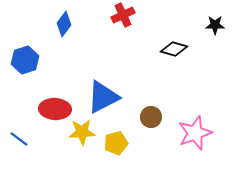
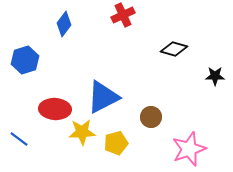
black star: moved 51 px down
pink star: moved 6 px left, 16 px down
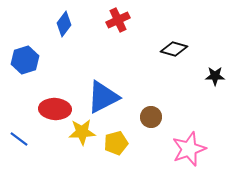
red cross: moved 5 px left, 5 px down
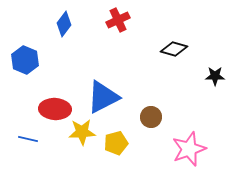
blue hexagon: rotated 20 degrees counterclockwise
blue line: moved 9 px right; rotated 24 degrees counterclockwise
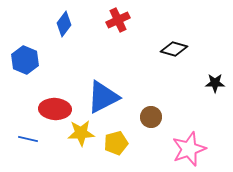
black star: moved 7 px down
yellow star: moved 1 px left, 1 px down
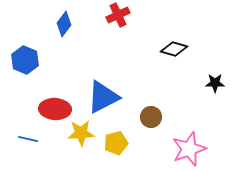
red cross: moved 5 px up
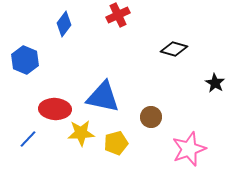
black star: rotated 30 degrees clockwise
blue triangle: rotated 39 degrees clockwise
blue line: rotated 60 degrees counterclockwise
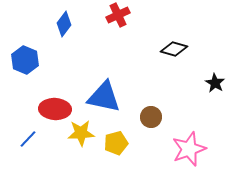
blue triangle: moved 1 px right
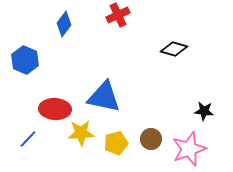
black star: moved 11 px left, 28 px down; rotated 24 degrees counterclockwise
brown circle: moved 22 px down
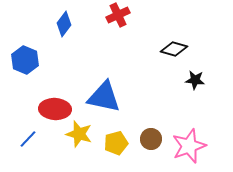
black star: moved 9 px left, 31 px up
yellow star: moved 2 px left, 1 px down; rotated 20 degrees clockwise
pink star: moved 3 px up
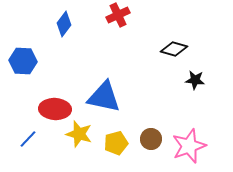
blue hexagon: moved 2 px left, 1 px down; rotated 20 degrees counterclockwise
